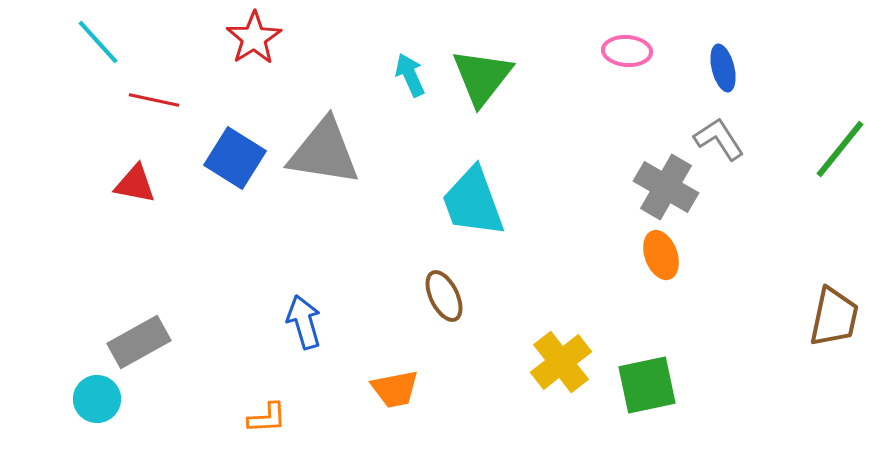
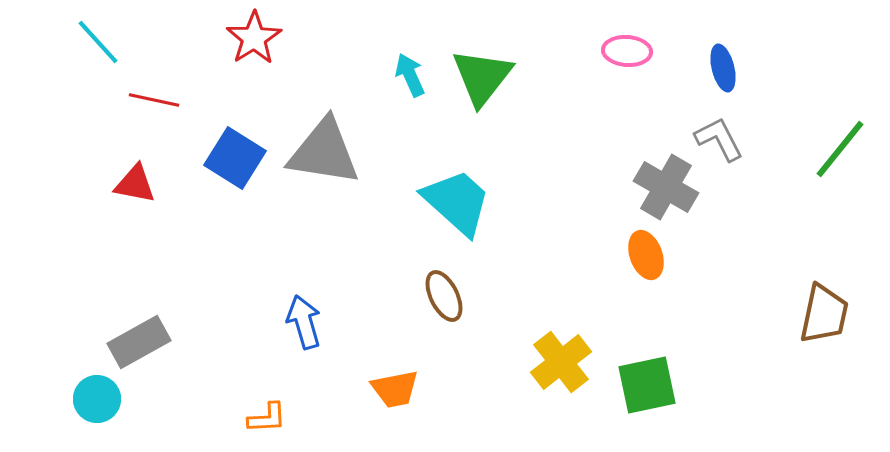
gray L-shape: rotated 6 degrees clockwise
cyan trapezoid: moved 16 px left; rotated 152 degrees clockwise
orange ellipse: moved 15 px left
brown trapezoid: moved 10 px left, 3 px up
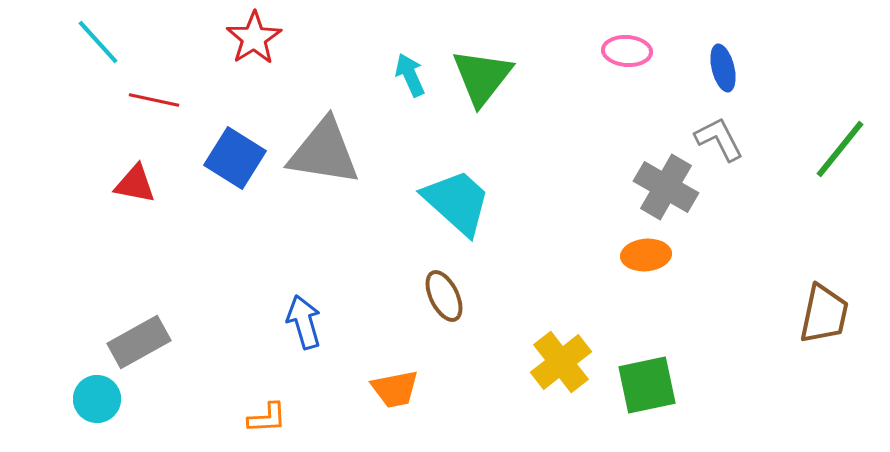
orange ellipse: rotated 75 degrees counterclockwise
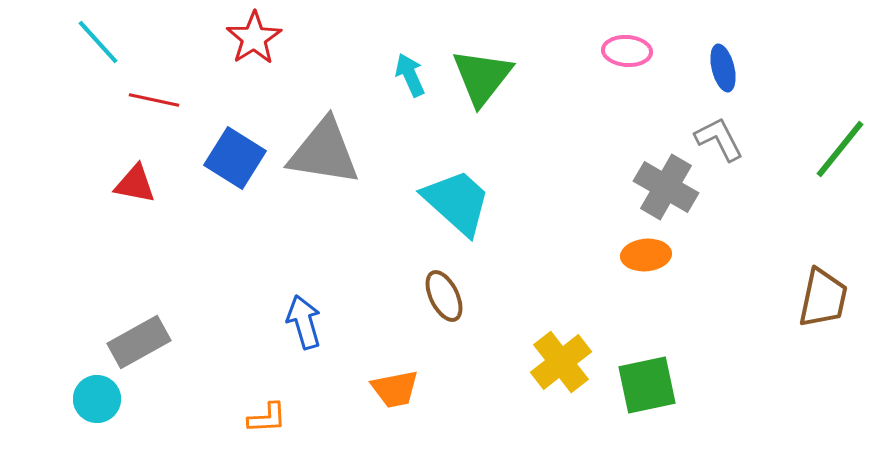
brown trapezoid: moved 1 px left, 16 px up
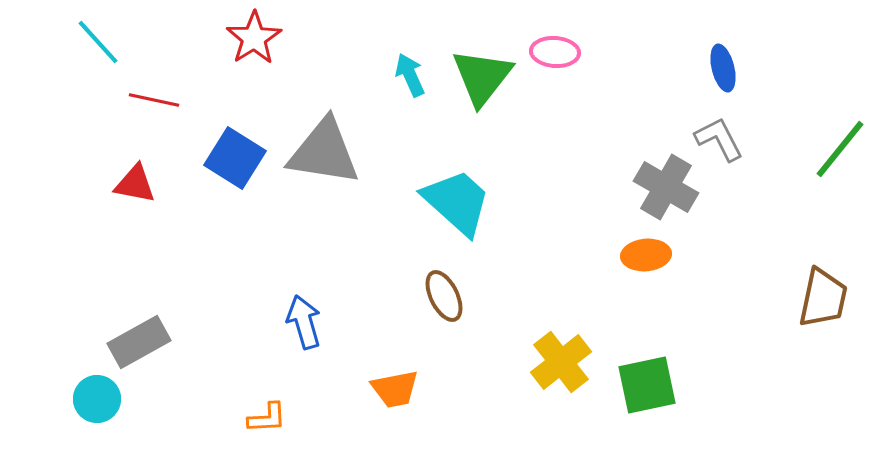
pink ellipse: moved 72 px left, 1 px down
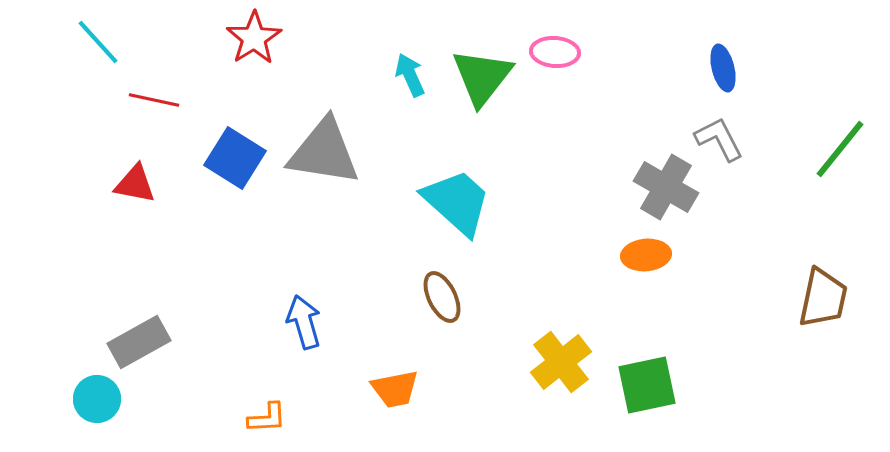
brown ellipse: moved 2 px left, 1 px down
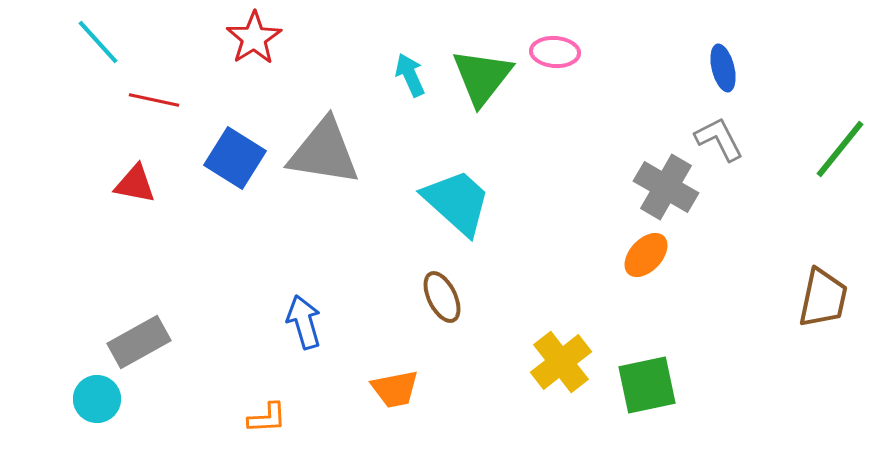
orange ellipse: rotated 42 degrees counterclockwise
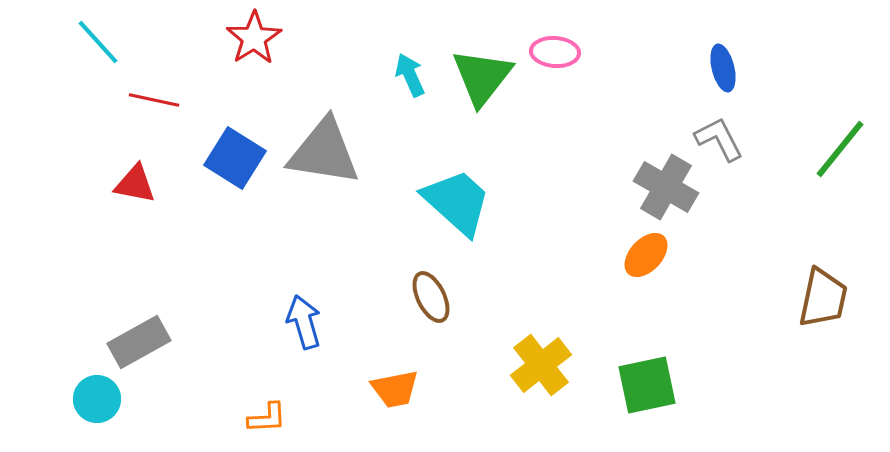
brown ellipse: moved 11 px left
yellow cross: moved 20 px left, 3 px down
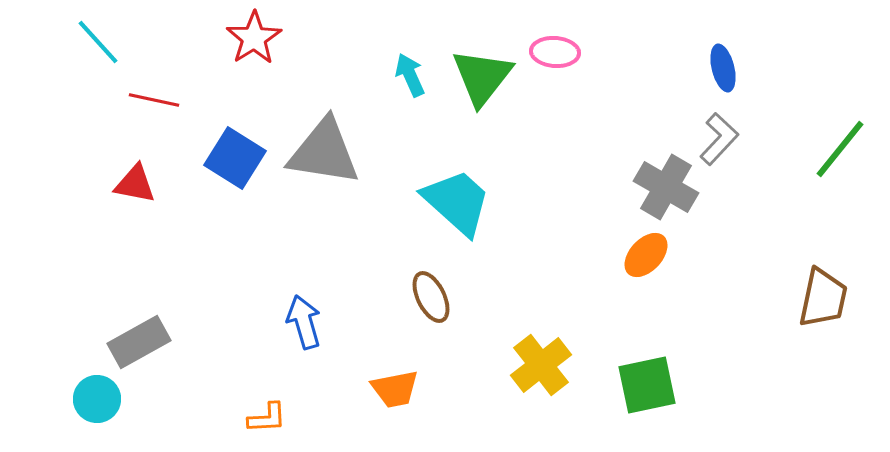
gray L-shape: rotated 70 degrees clockwise
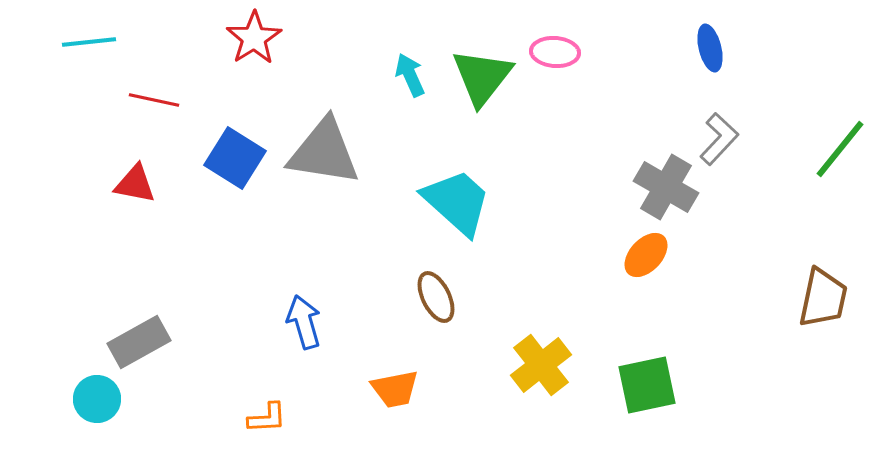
cyan line: moved 9 px left; rotated 54 degrees counterclockwise
blue ellipse: moved 13 px left, 20 px up
brown ellipse: moved 5 px right
